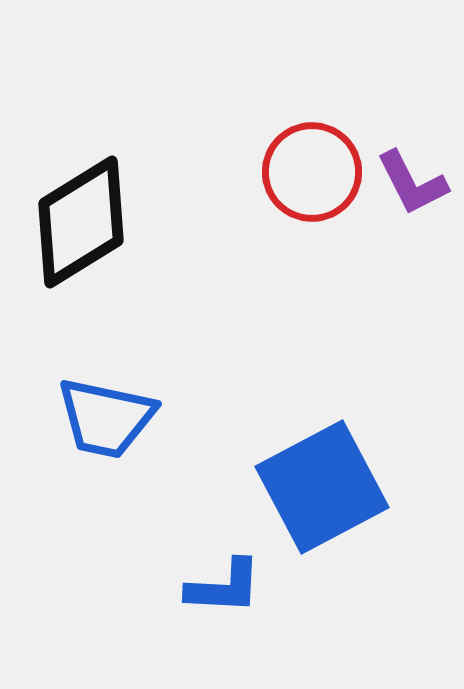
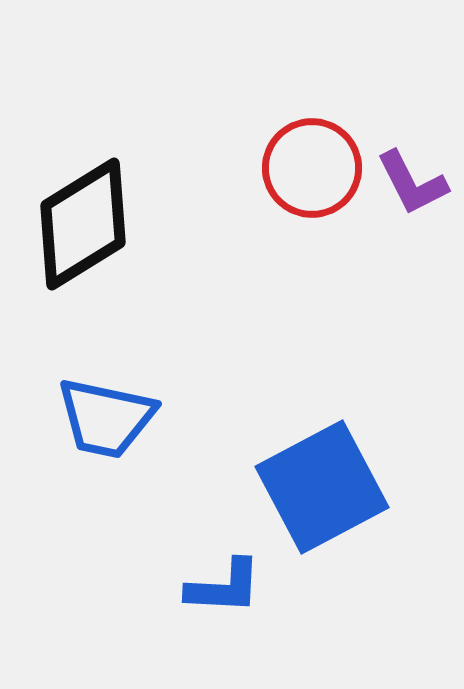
red circle: moved 4 px up
black diamond: moved 2 px right, 2 px down
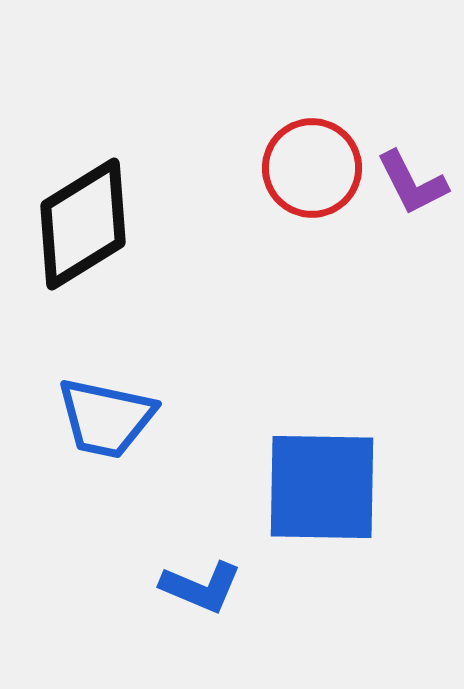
blue square: rotated 29 degrees clockwise
blue L-shape: moved 23 px left; rotated 20 degrees clockwise
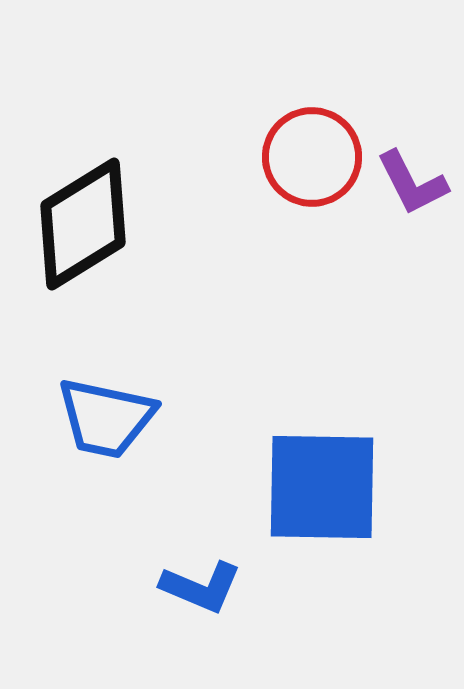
red circle: moved 11 px up
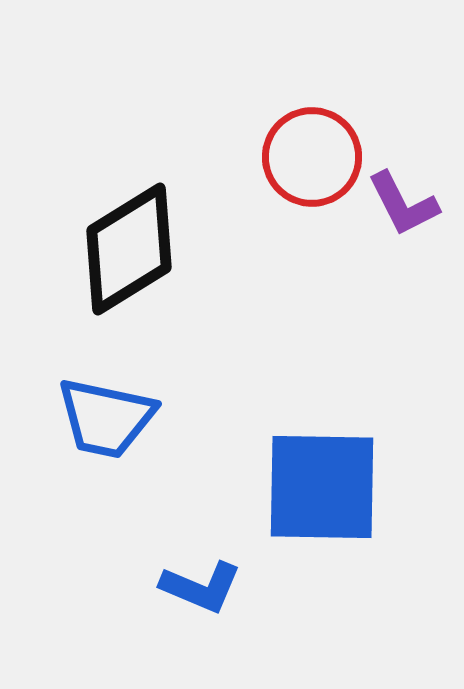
purple L-shape: moved 9 px left, 21 px down
black diamond: moved 46 px right, 25 px down
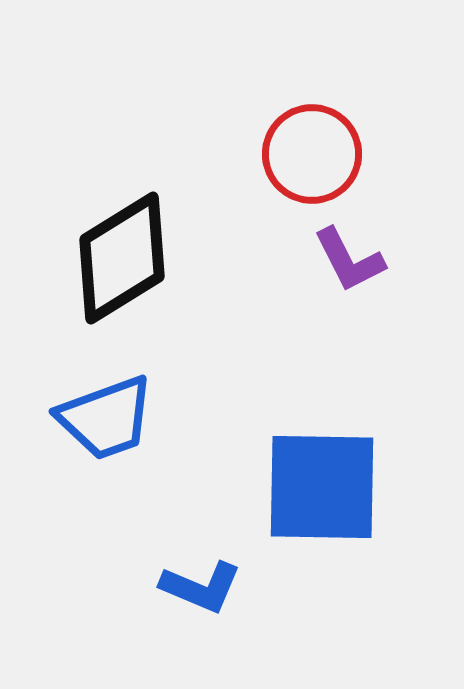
red circle: moved 3 px up
purple L-shape: moved 54 px left, 56 px down
black diamond: moved 7 px left, 9 px down
blue trapezoid: rotated 32 degrees counterclockwise
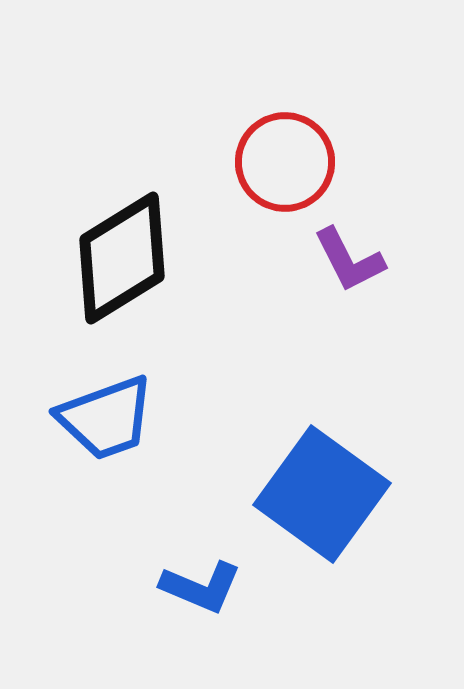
red circle: moved 27 px left, 8 px down
blue square: moved 7 px down; rotated 35 degrees clockwise
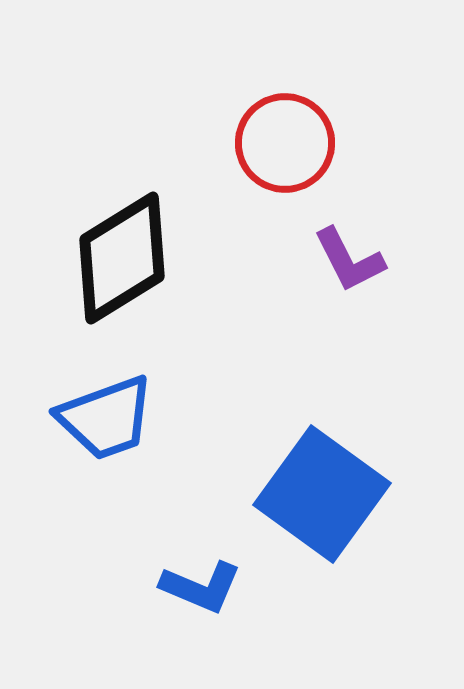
red circle: moved 19 px up
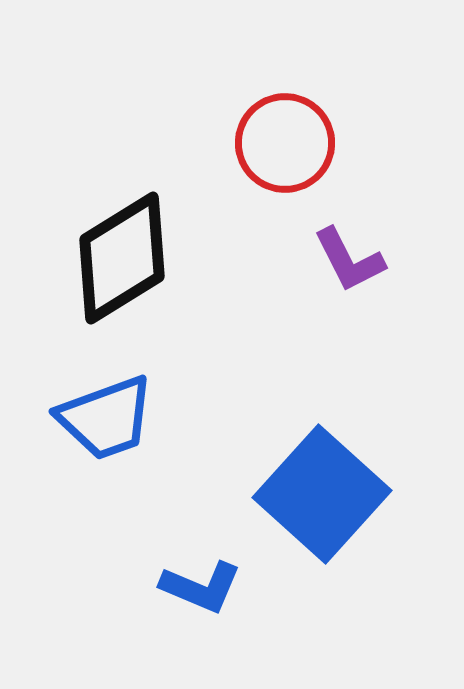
blue square: rotated 6 degrees clockwise
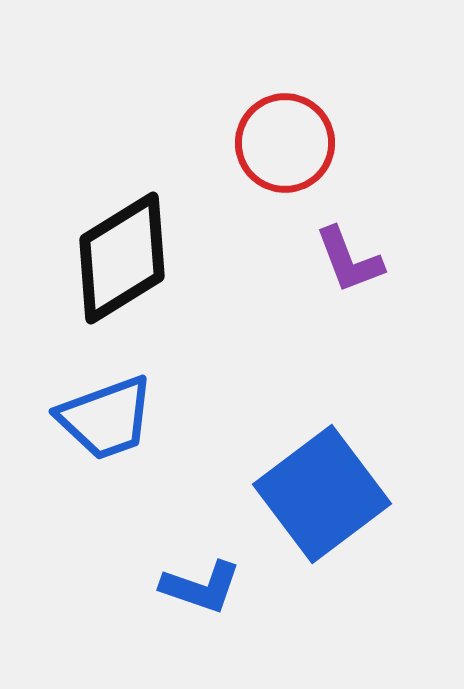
purple L-shape: rotated 6 degrees clockwise
blue square: rotated 11 degrees clockwise
blue L-shape: rotated 4 degrees counterclockwise
